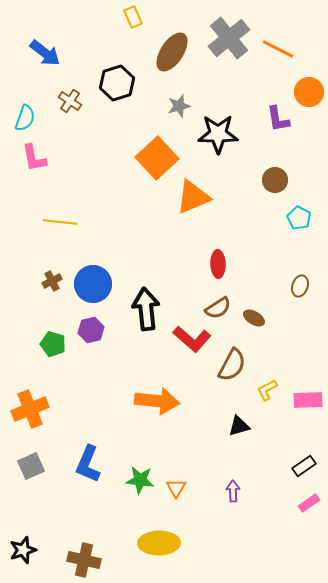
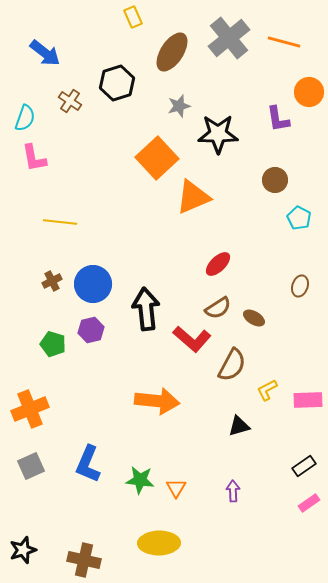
orange line at (278, 49): moved 6 px right, 7 px up; rotated 12 degrees counterclockwise
red ellipse at (218, 264): rotated 48 degrees clockwise
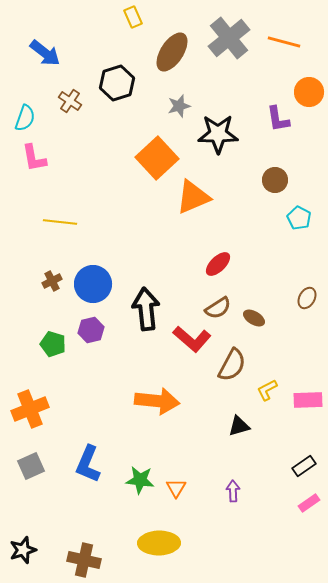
brown ellipse at (300, 286): moved 7 px right, 12 px down; rotated 10 degrees clockwise
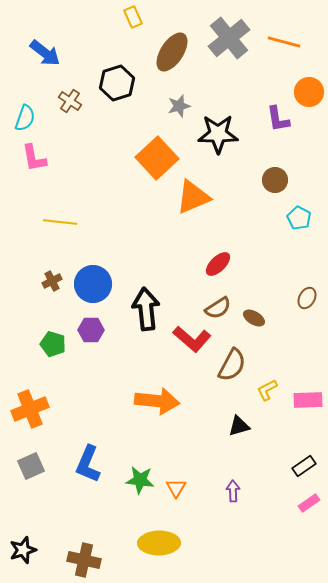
purple hexagon at (91, 330): rotated 15 degrees clockwise
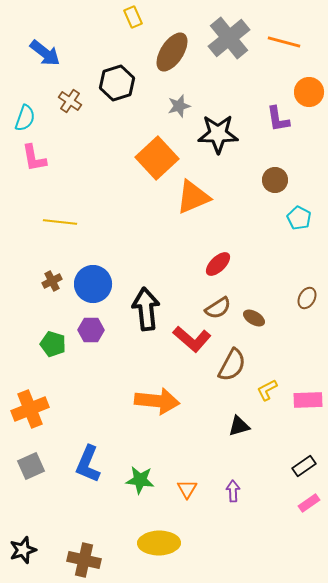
orange triangle at (176, 488): moved 11 px right, 1 px down
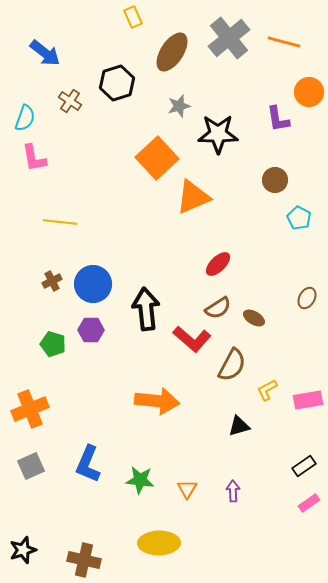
pink rectangle at (308, 400): rotated 8 degrees counterclockwise
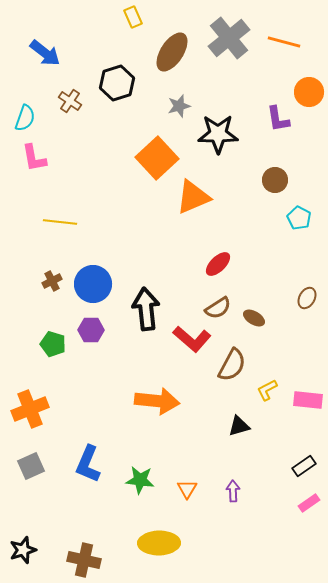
pink rectangle at (308, 400): rotated 16 degrees clockwise
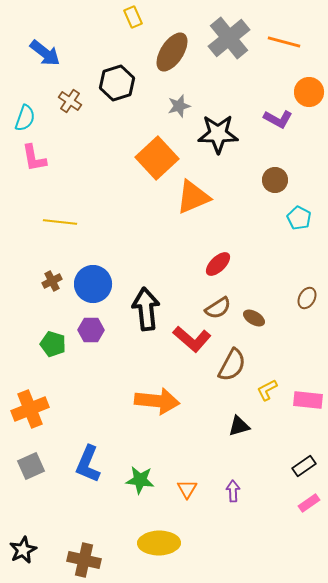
purple L-shape at (278, 119): rotated 52 degrees counterclockwise
black star at (23, 550): rotated 8 degrees counterclockwise
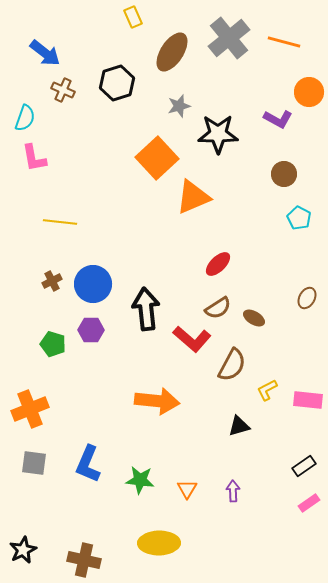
brown cross at (70, 101): moved 7 px left, 11 px up; rotated 10 degrees counterclockwise
brown circle at (275, 180): moved 9 px right, 6 px up
gray square at (31, 466): moved 3 px right, 3 px up; rotated 32 degrees clockwise
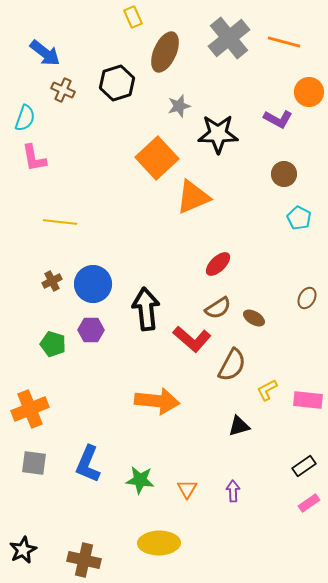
brown ellipse at (172, 52): moved 7 px left; rotated 9 degrees counterclockwise
